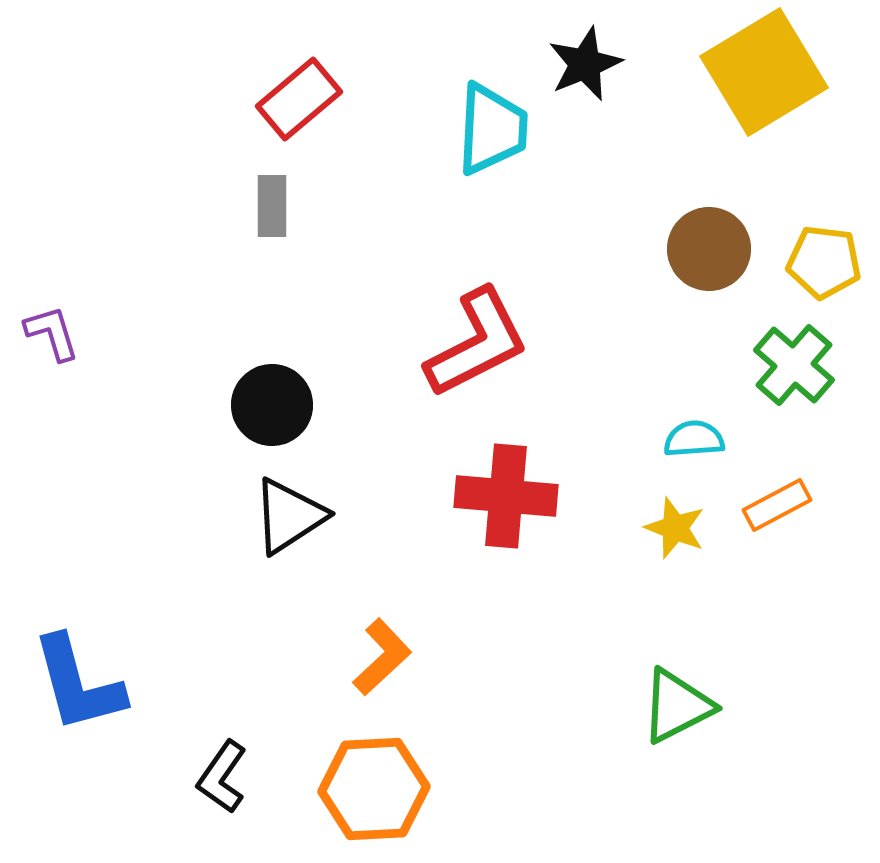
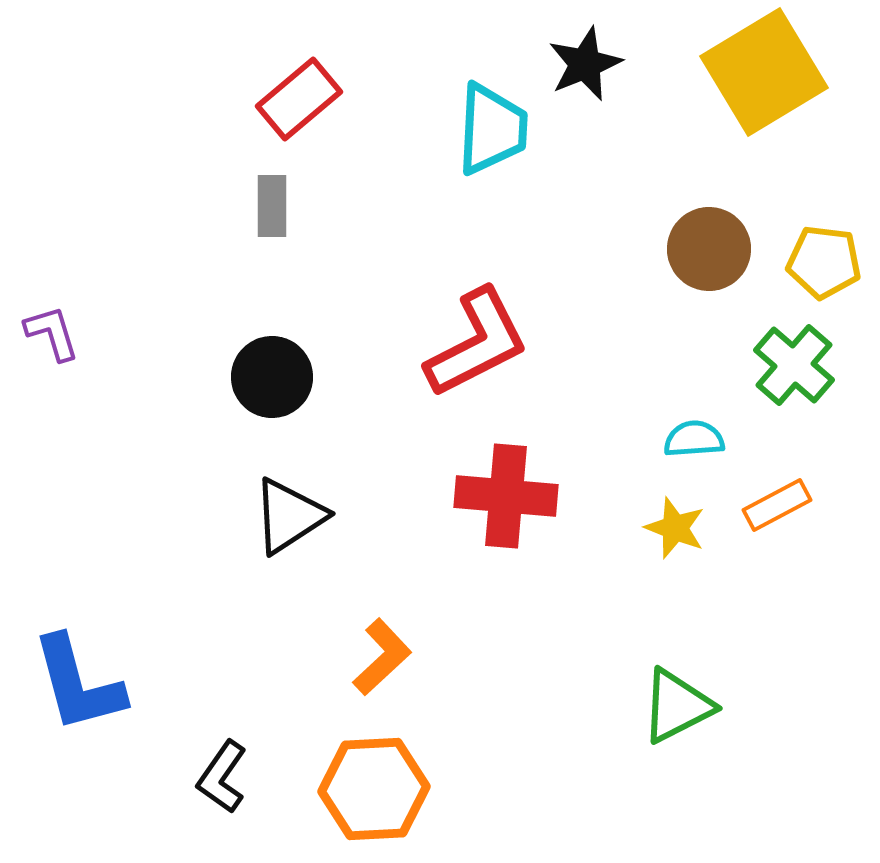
black circle: moved 28 px up
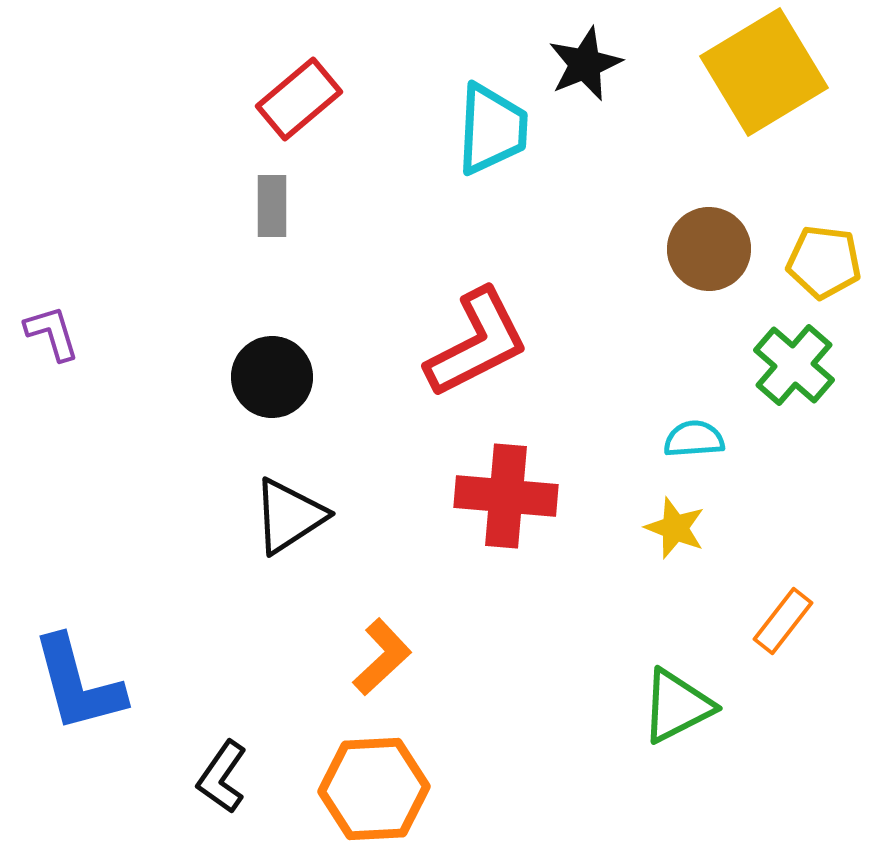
orange rectangle: moved 6 px right, 116 px down; rotated 24 degrees counterclockwise
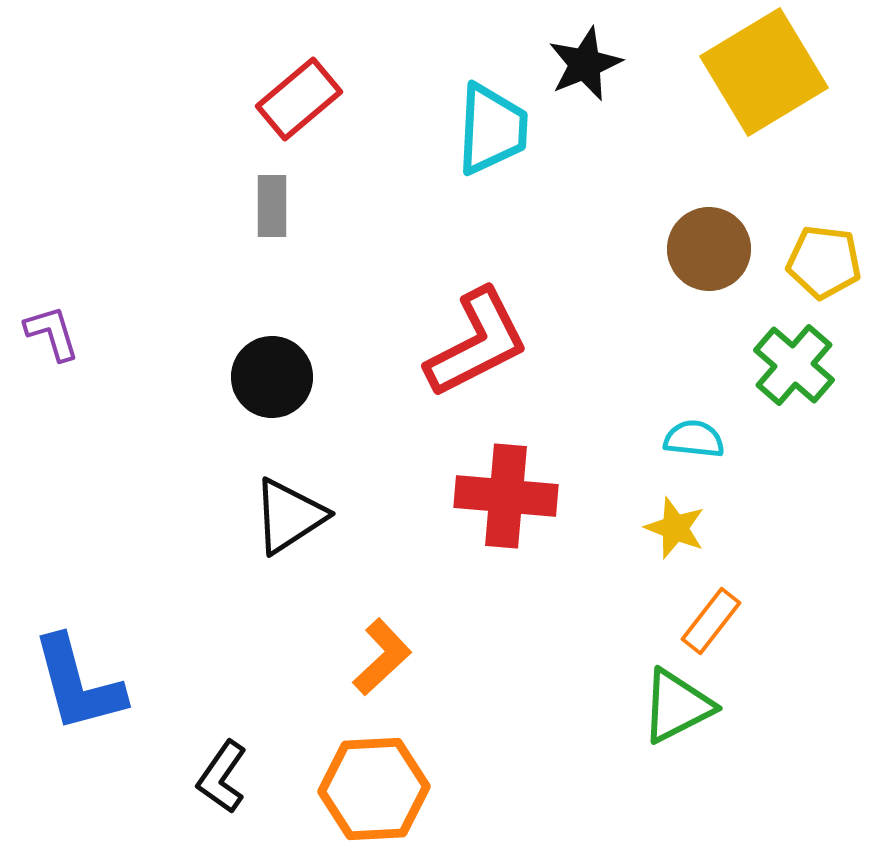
cyan semicircle: rotated 10 degrees clockwise
orange rectangle: moved 72 px left
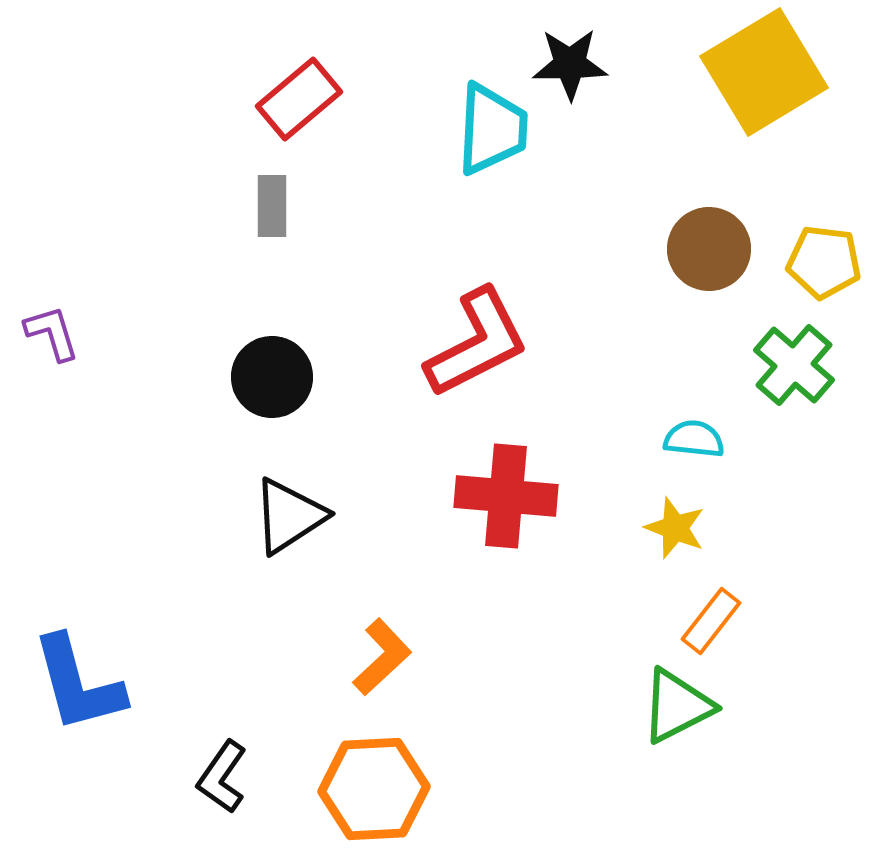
black star: moved 15 px left; rotated 22 degrees clockwise
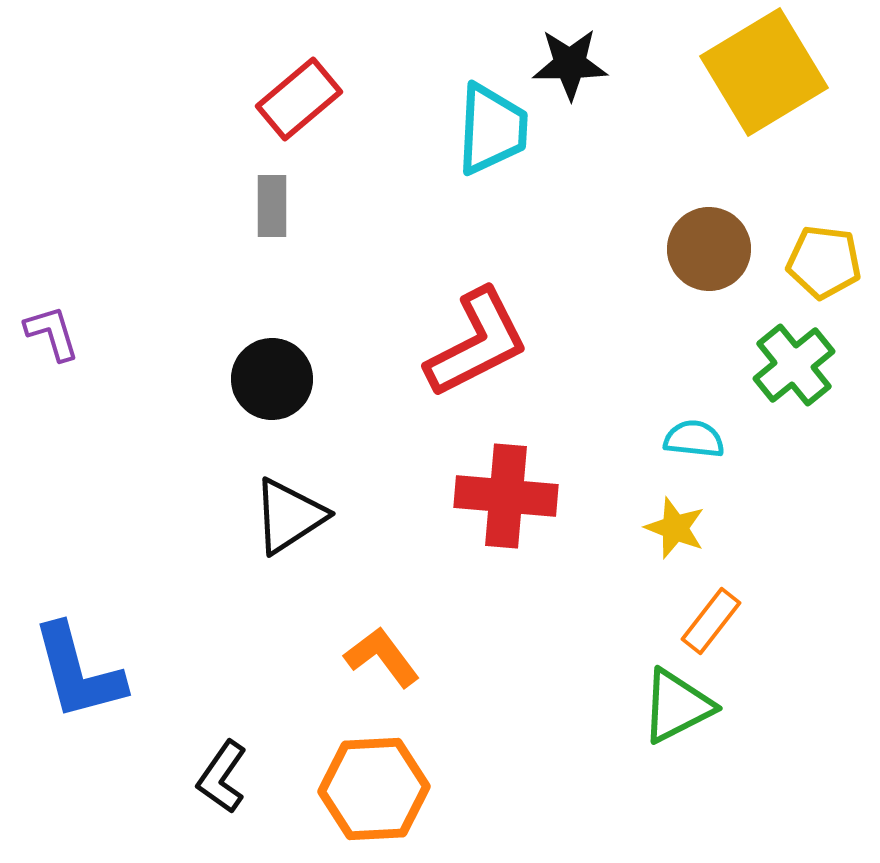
green cross: rotated 10 degrees clockwise
black circle: moved 2 px down
orange L-shape: rotated 84 degrees counterclockwise
blue L-shape: moved 12 px up
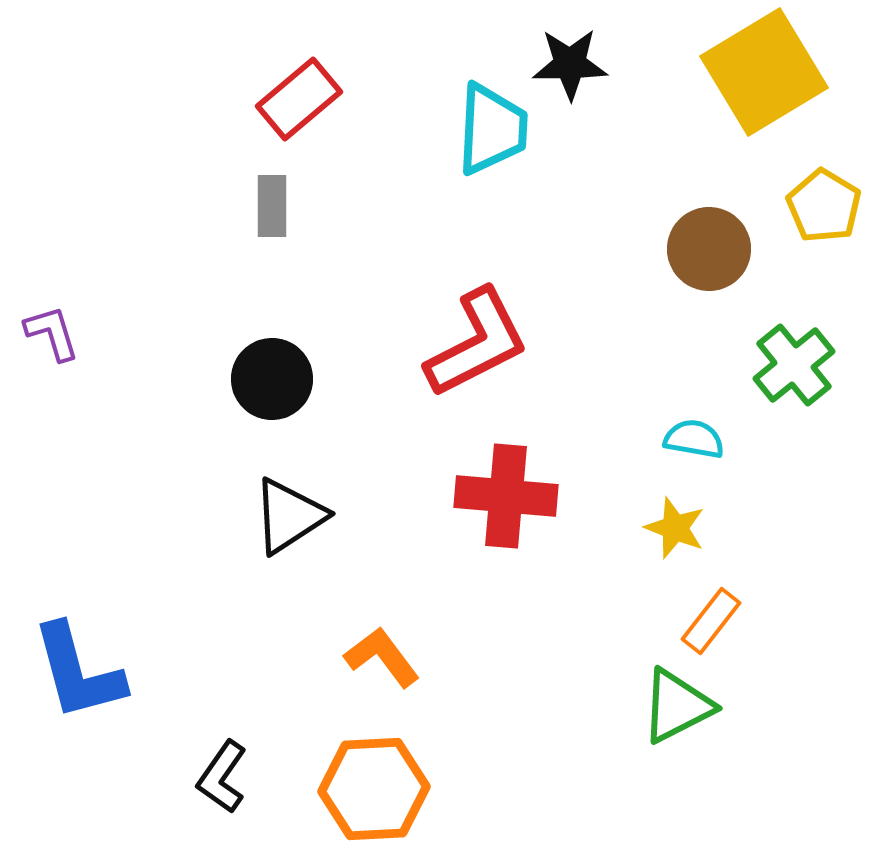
yellow pentagon: moved 56 px up; rotated 24 degrees clockwise
cyan semicircle: rotated 4 degrees clockwise
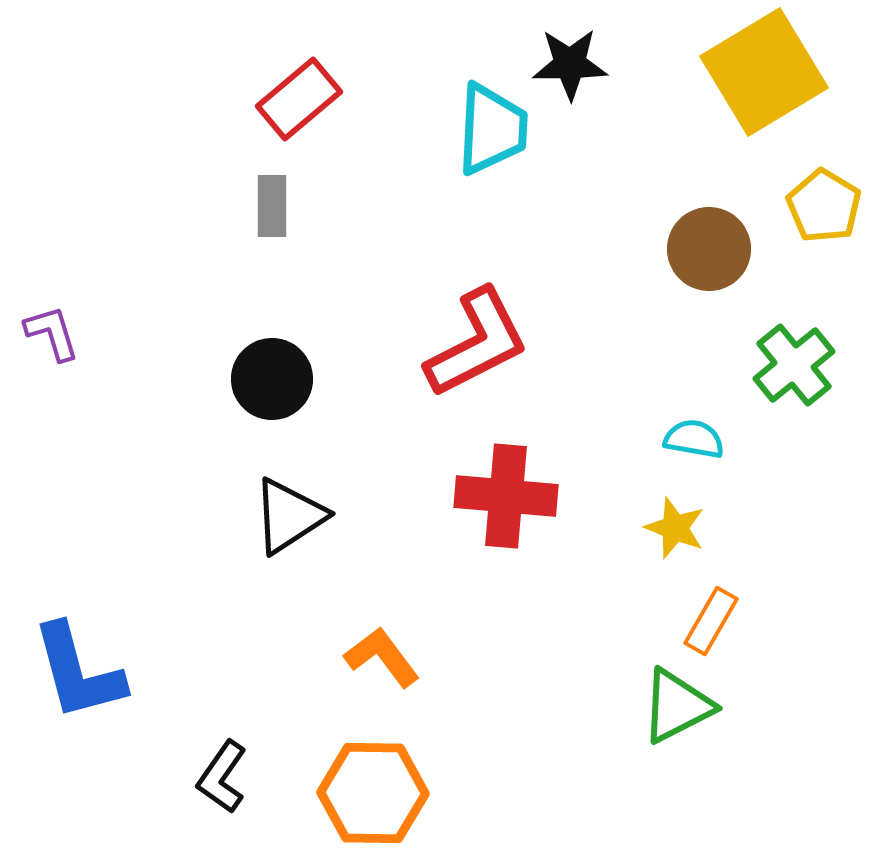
orange rectangle: rotated 8 degrees counterclockwise
orange hexagon: moved 1 px left, 4 px down; rotated 4 degrees clockwise
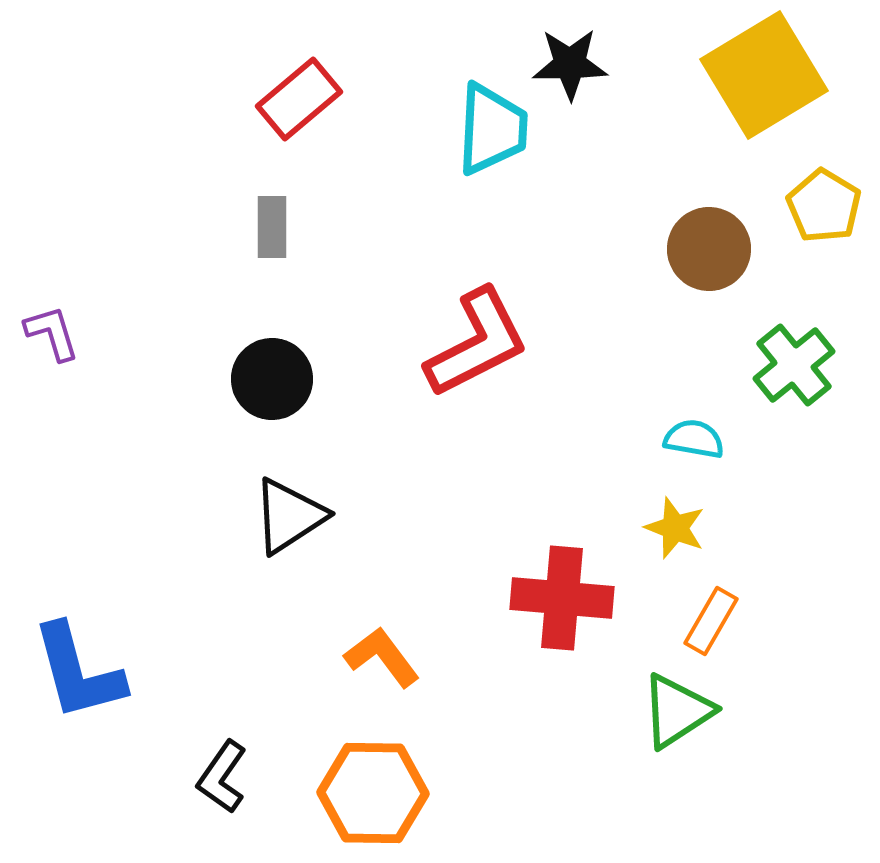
yellow square: moved 3 px down
gray rectangle: moved 21 px down
red cross: moved 56 px right, 102 px down
green triangle: moved 5 px down; rotated 6 degrees counterclockwise
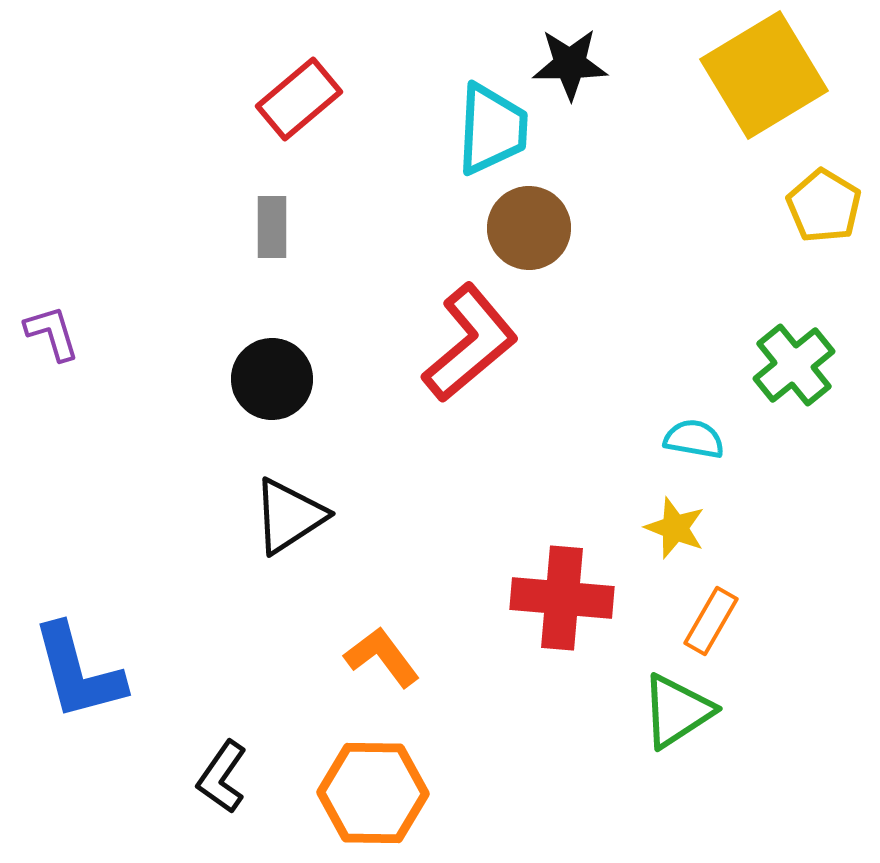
brown circle: moved 180 px left, 21 px up
red L-shape: moved 7 px left; rotated 13 degrees counterclockwise
